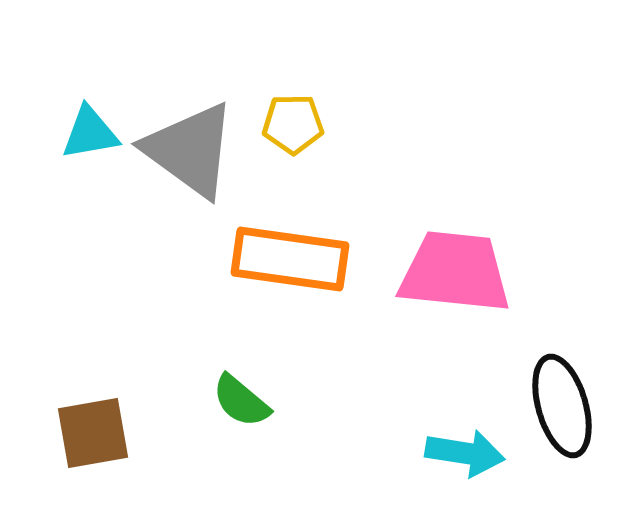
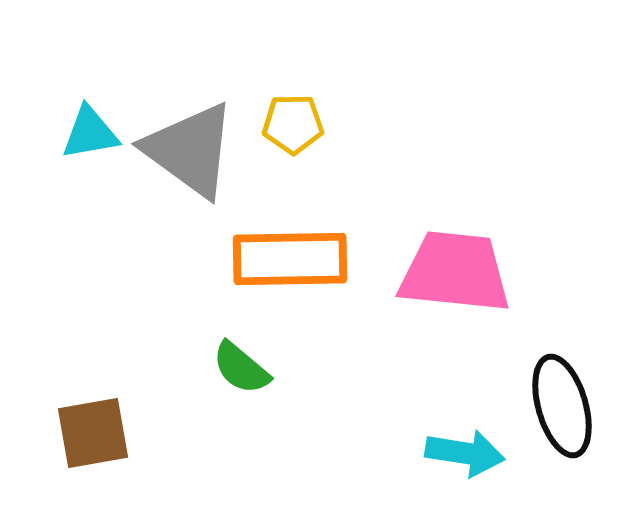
orange rectangle: rotated 9 degrees counterclockwise
green semicircle: moved 33 px up
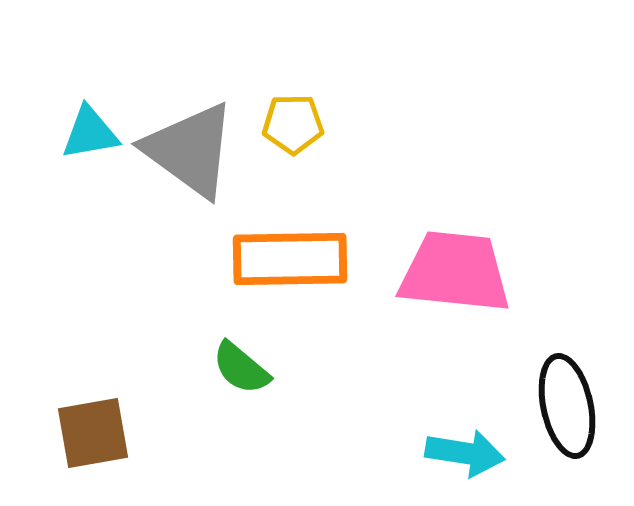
black ellipse: moved 5 px right; rotated 4 degrees clockwise
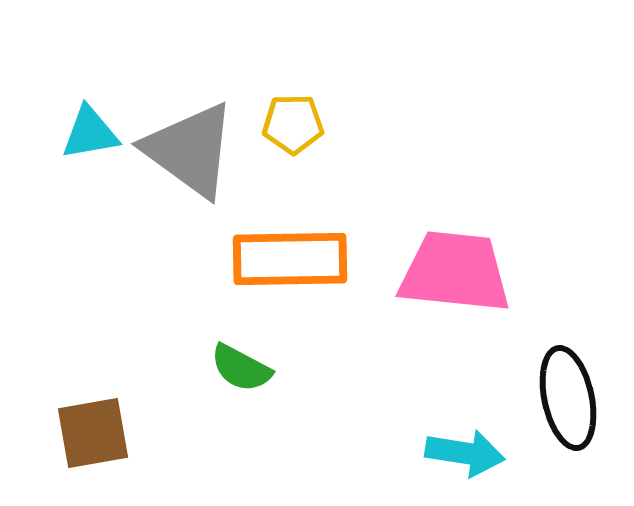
green semicircle: rotated 12 degrees counterclockwise
black ellipse: moved 1 px right, 8 px up
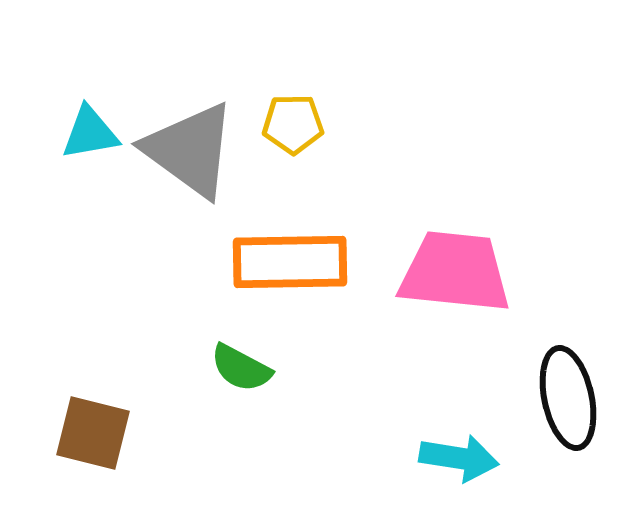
orange rectangle: moved 3 px down
brown square: rotated 24 degrees clockwise
cyan arrow: moved 6 px left, 5 px down
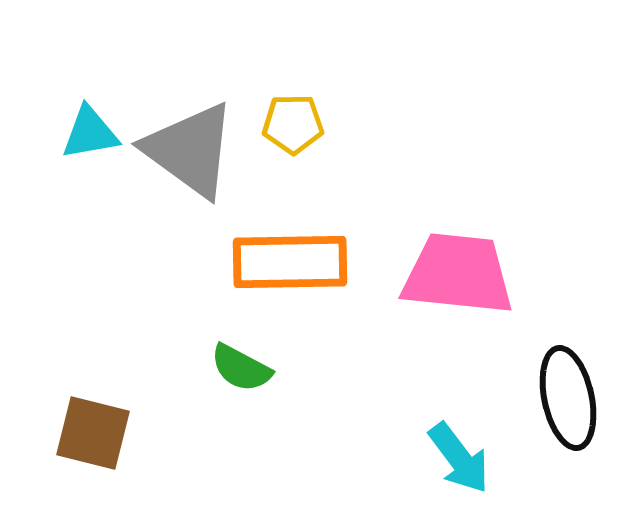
pink trapezoid: moved 3 px right, 2 px down
cyan arrow: rotated 44 degrees clockwise
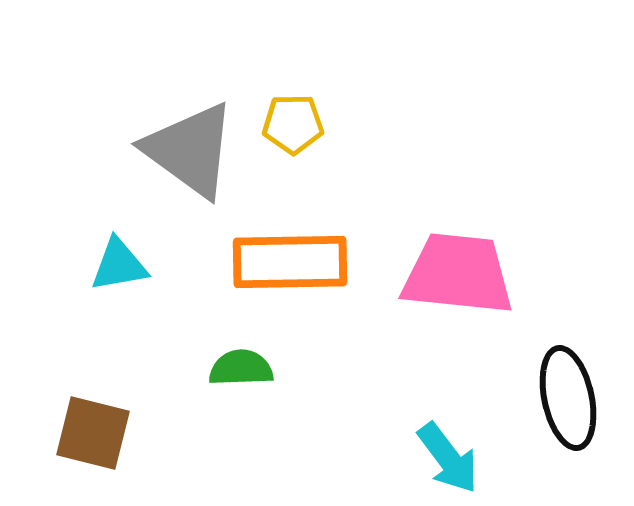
cyan triangle: moved 29 px right, 132 px down
green semicircle: rotated 150 degrees clockwise
cyan arrow: moved 11 px left
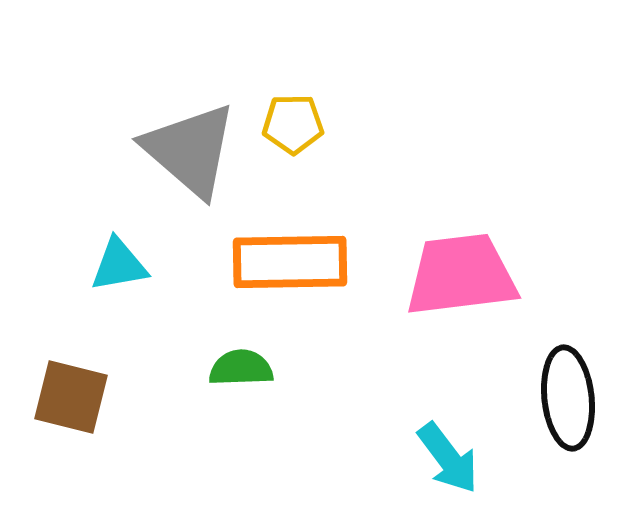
gray triangle: rotated 5 degrees clockwise
pink trapezoid: moved 3 px right, 1 px down; rotated 13 degrees counterclockwise
black ellipse: rotated 6 degrees clockwise
brown square: moved 22 px left, 36 px up
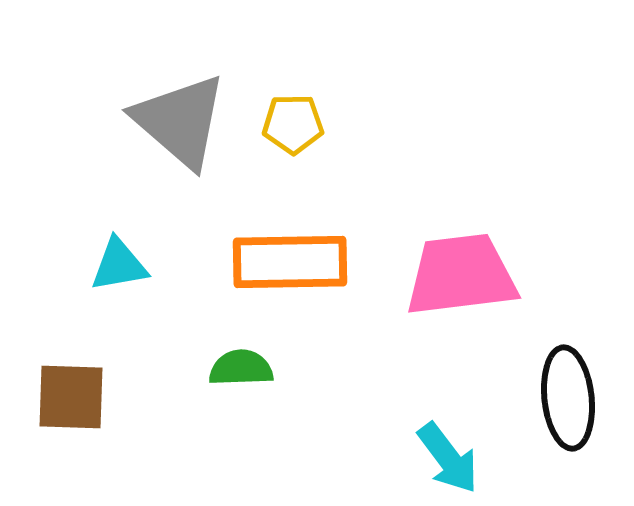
gray triangle: moved 10 px left, 29 px up
brown square: rotated 12 degrees counterclockwise
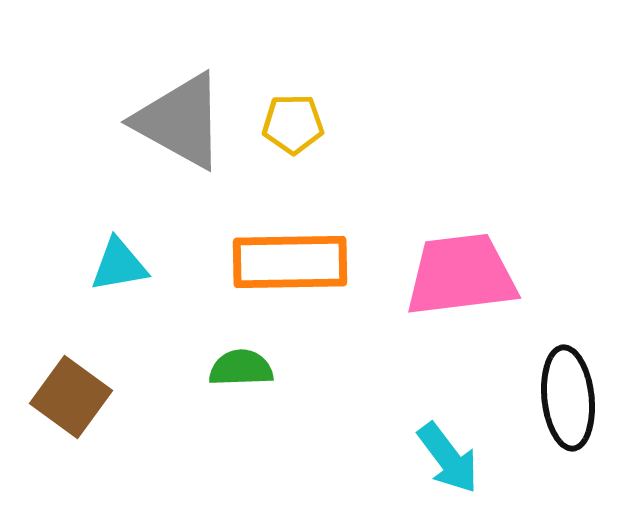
gray triangle: rotated 12 degrees counterclockwise
brown square: rotated 34 degrees clockwise
